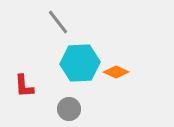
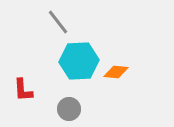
cyan hexagon: moved 1 px left, 2 px up
orange diamond: rotated 20 degrees counterclockwise
red L-shape: moved 1 px left, 4 px down
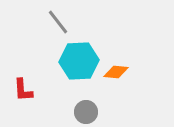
gray circle: moved 17 px right, 3 px down
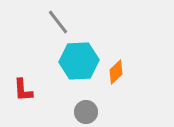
orange diamond: rotated 50 degrees counterclockwise
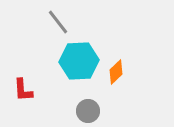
gray circle: moved 2 px right, 1 px up
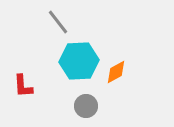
orange diamond: rotated 15 degrees clockwise
red L-shape: moved 4 px up
gray circle: moved 2 px left, 5 px up
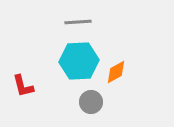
gray line: moved 20 px right; rotated 56 degrees counterclockwise
red L-shape: rotated 10 degrees counterclockwise
gray circle: moved 5 px right, 4 px up
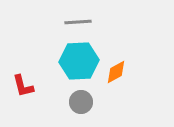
gray circle: moved 10 px left
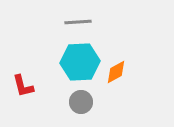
cyan hexagon: moved 1 px right, 1 px down
